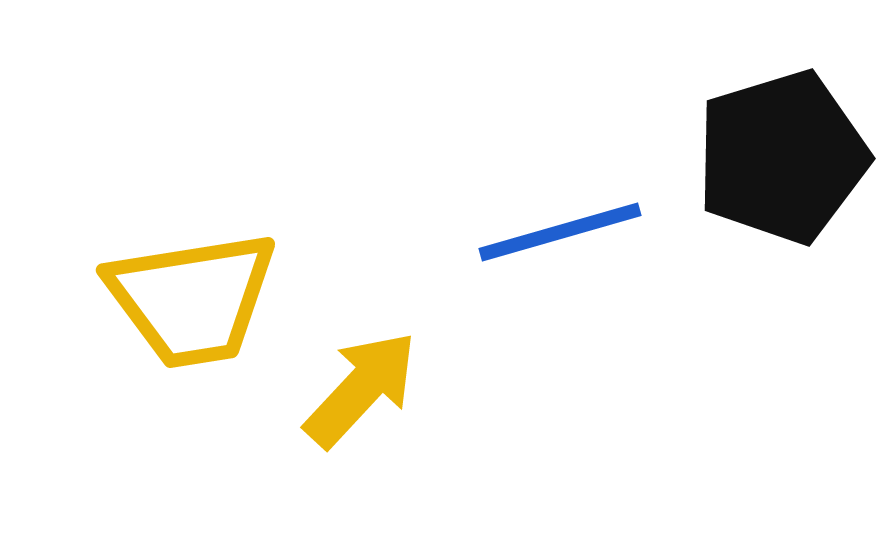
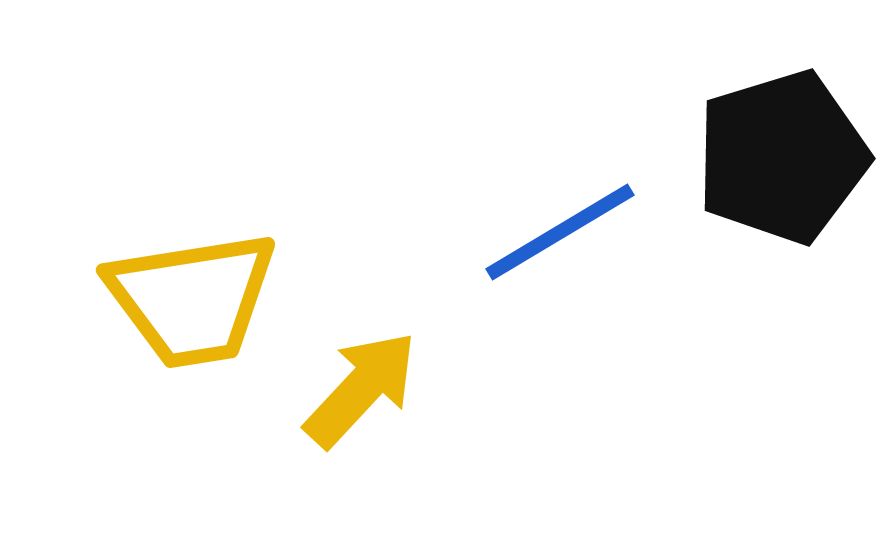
blue line: rotated 15 degrees counterclockwise
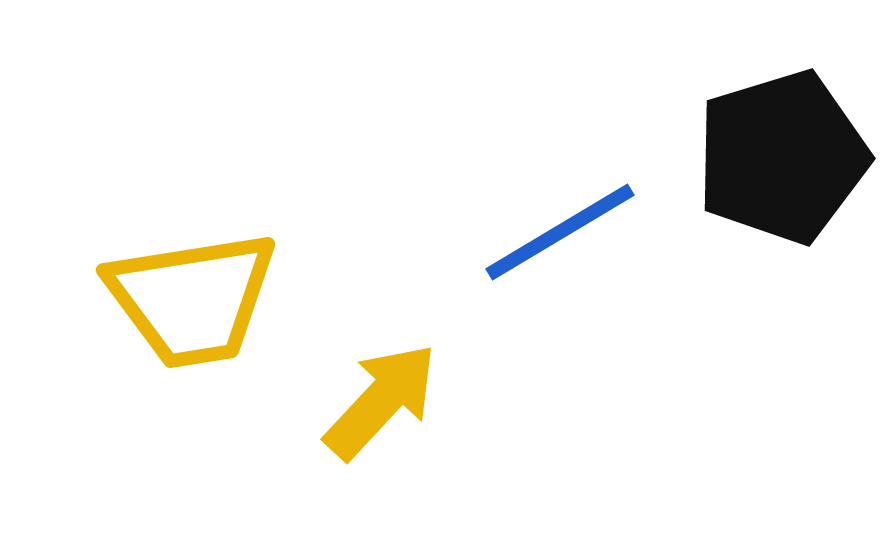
yellow arrow: moved 20 px right, 12 px down
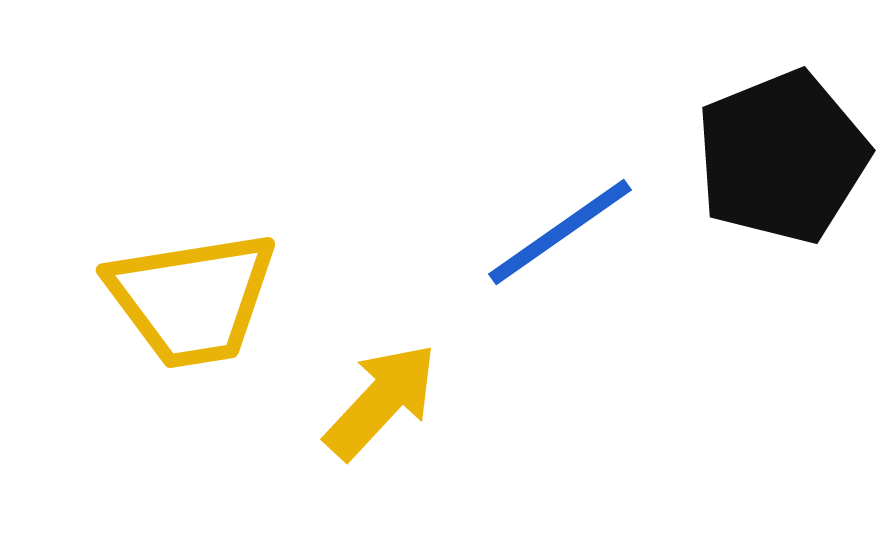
black pentagon: rotated 5 degrees counterclockwise
blue line: rotated 4 degrees counterclockwise
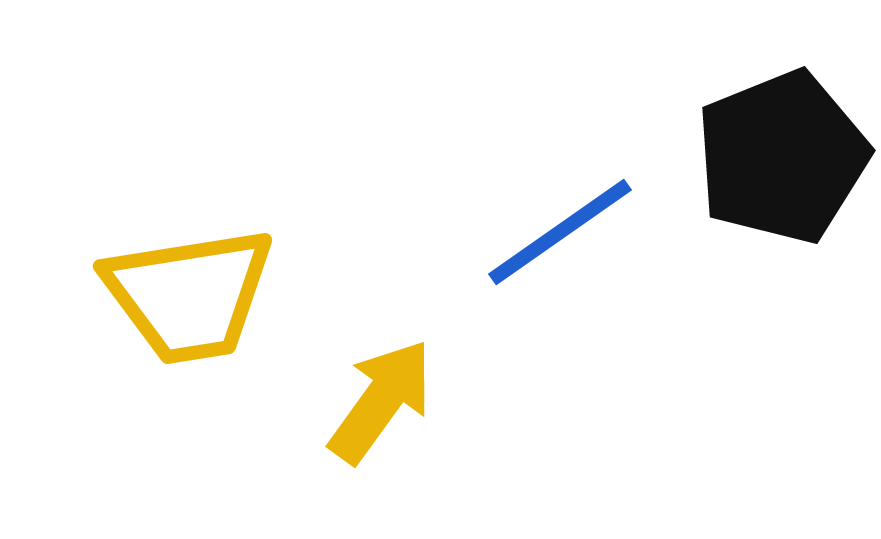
yellow trapezoid: moved 3 px left, 4 px up
yellow arrow: rotated 7 degrees counterclockwise
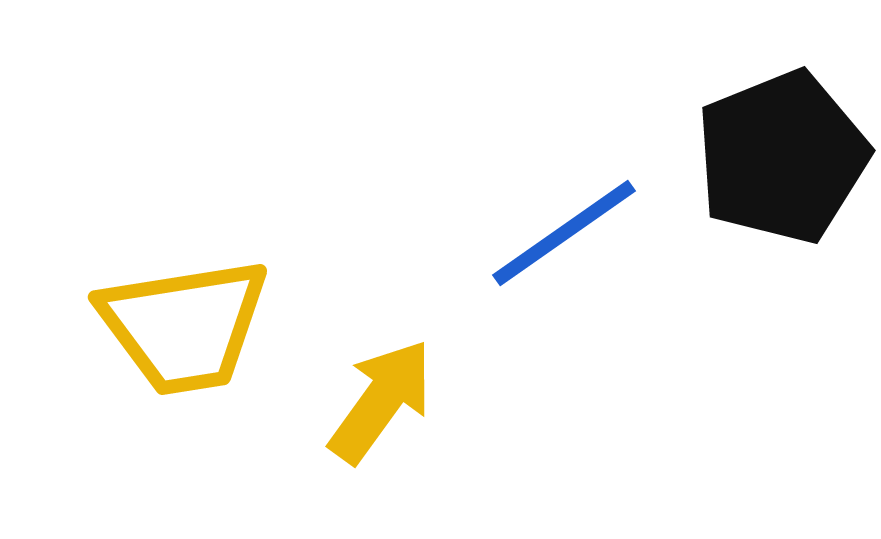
blue line: moved 4 px right, 1 px down
yellow trapezoid: moved 5 px left, 31 px down
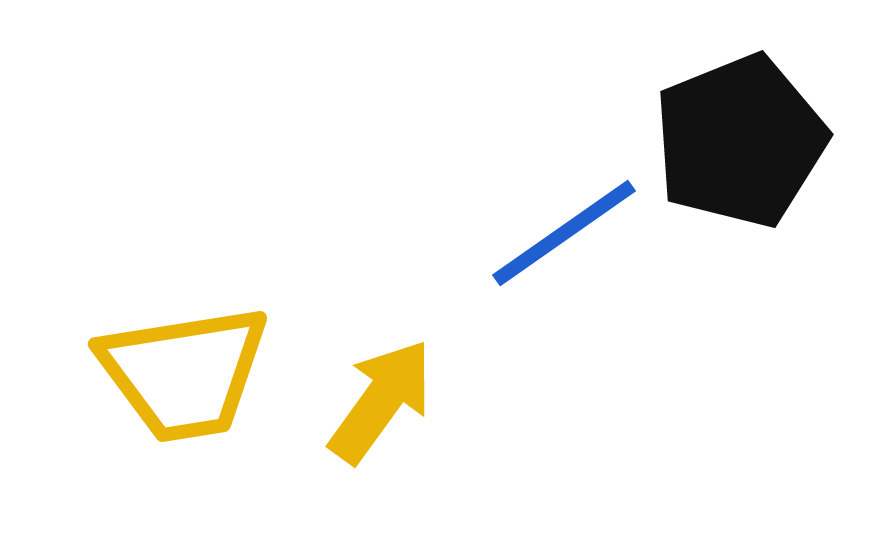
black pentagon: moved 42 px left, 16 px up
yellow trapezoid: moved 47 px down
